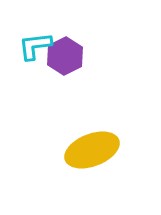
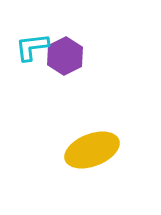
cyan L-shape: moved 3 px left, 1 px down
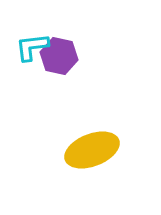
purple hexagon: moved 6 px left; rotated 21 degrees counterclockwise
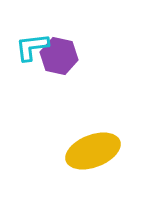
yellow ellipse: moved 1 px right, 1 px down
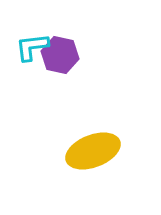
purple hexagon: moved 1 px right, 1 px up
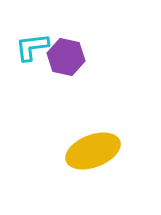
purple hexagon: moved 6 px right, 2 px down
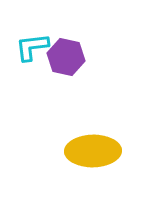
yellow ellipse: rotated 20 degrees clockwise
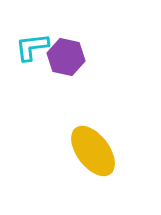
yellow ellipse: rotated 54 degrees clockwise
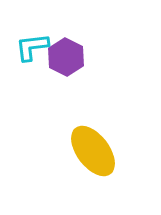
purple hexagon: rotated 15 degrees clockwise
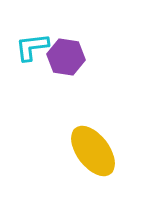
purple hexagon: rotated 18 degrees counterclockwise
